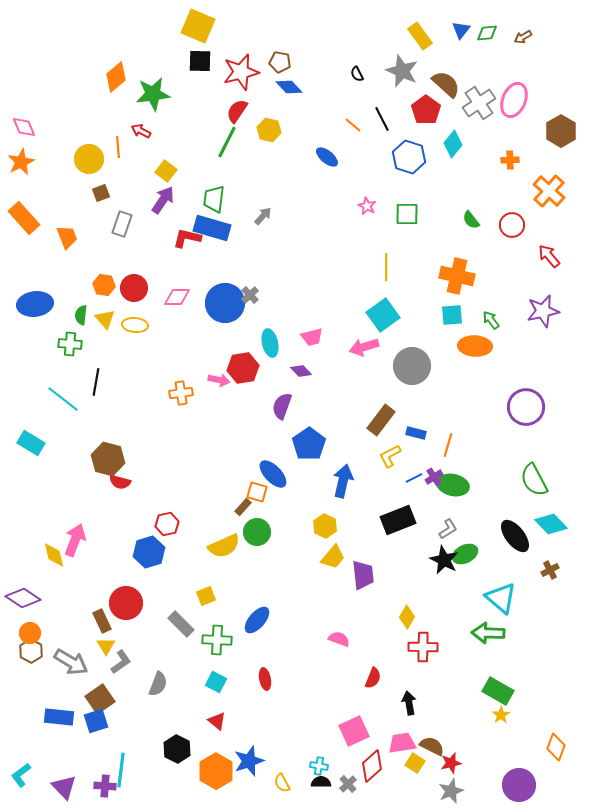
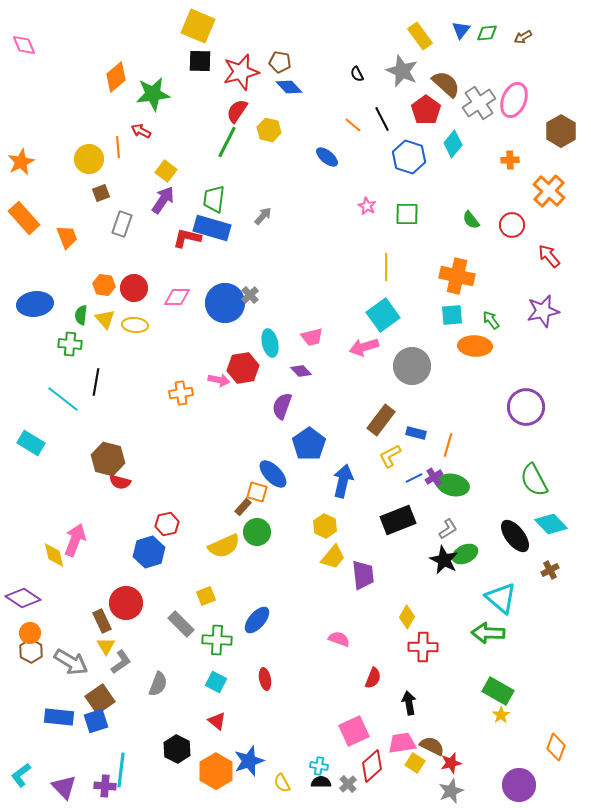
pink diamond at (24, 127): moved 82 px up
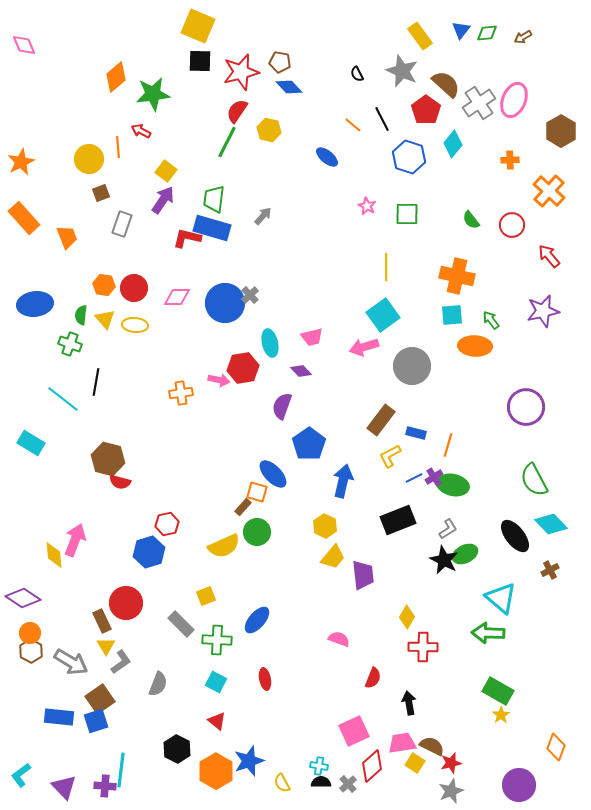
green cross at (70, 344): rotated 15 degrees clockwise
yellow diamond at (54, 555): rotated 8 degrees clockwise
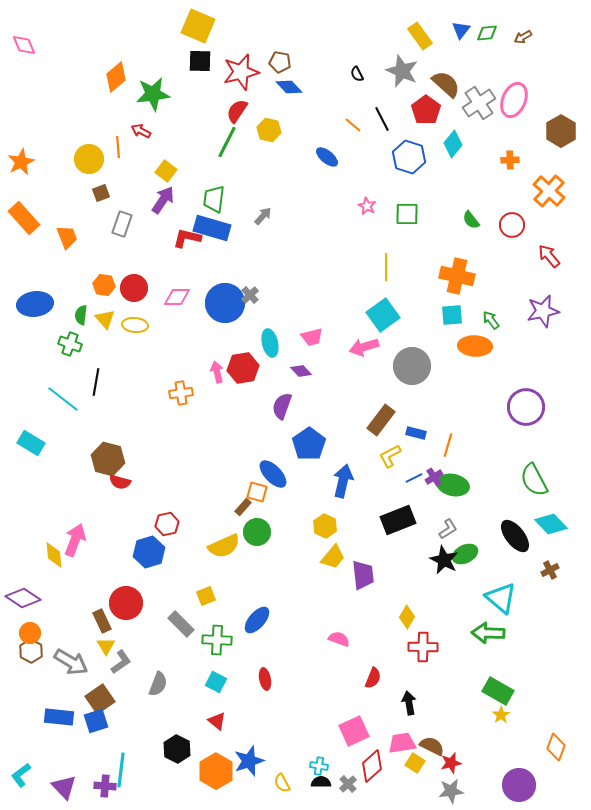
pink arrow at (219, 380): moved 2 px left, 8 px up; rotated 115 degrees counterclockwise
gray star at (451, 791): rotated 15 degrees clockwise
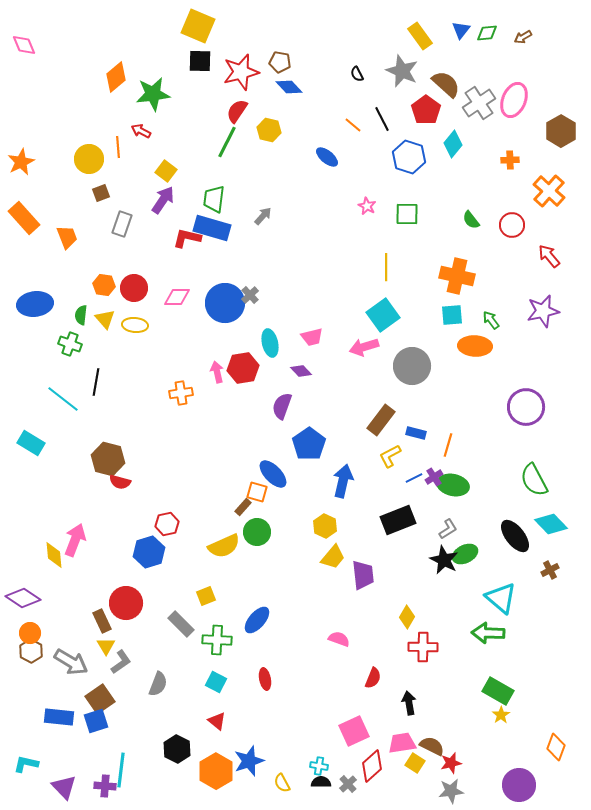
cyan L-shape at (21, 775): moved 5 px right, 11 px up; rotated 50 degrees clockwise
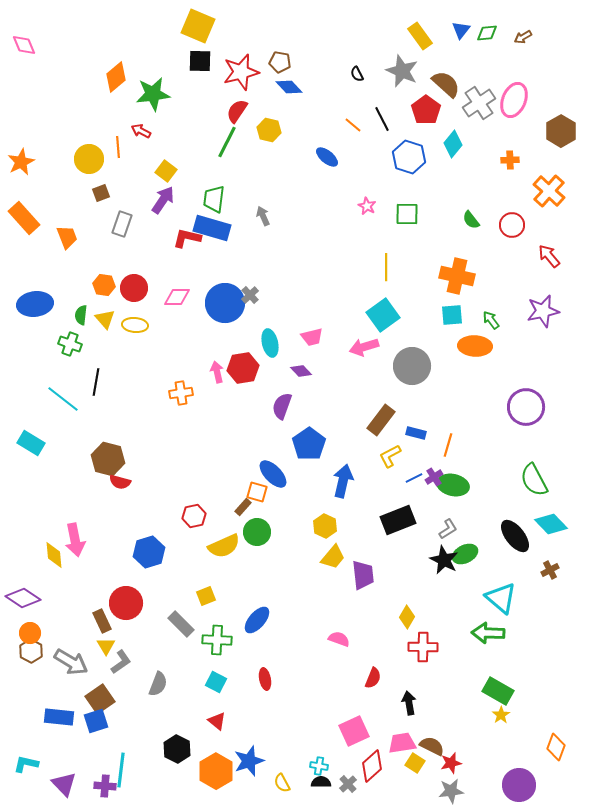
gray arrow at (263, 216): rotated 66 degrees counterclockwise
red hexagon at (167, 524): moved 27 px right, 8 px up
pink arrow at (75, 540): rotated 148 degrees clockwise
purple triangle at (64, 787): moved 3 px up
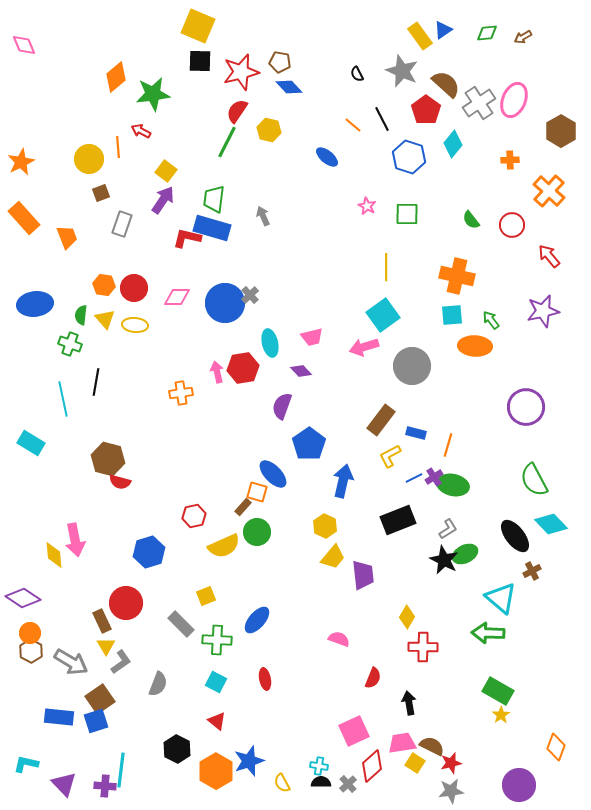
blue triangle at (461, 30): moved 18 px left; rotated 18 degrees clockwise
cyan line at (63, 399): rotated 40 degrees clockwise
brown cross at (550, 570): moved 18 px left, 1 px down
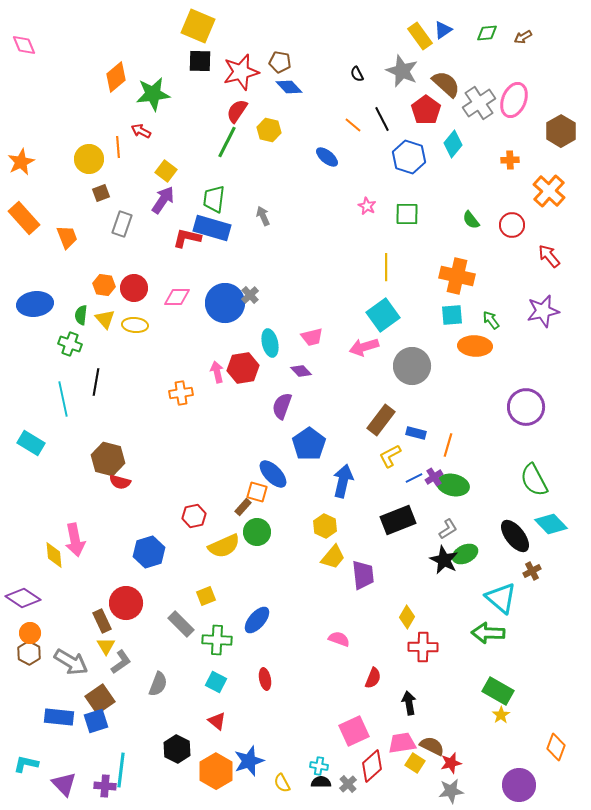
brown hexagon at (31, 651): moved 2 px left, 2 px down
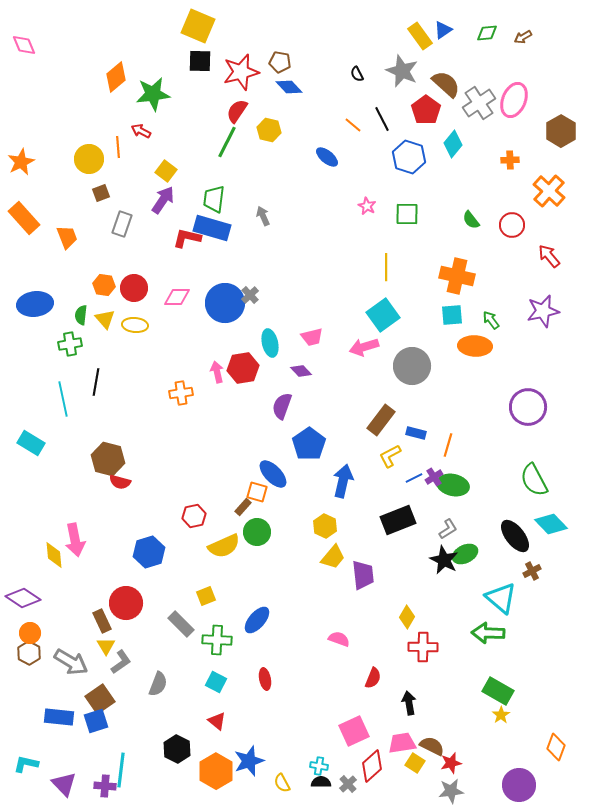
green cross at (70, 344): rotated 30 degrees counterclockwise
purple circle at (526, 407): moved 2 px right
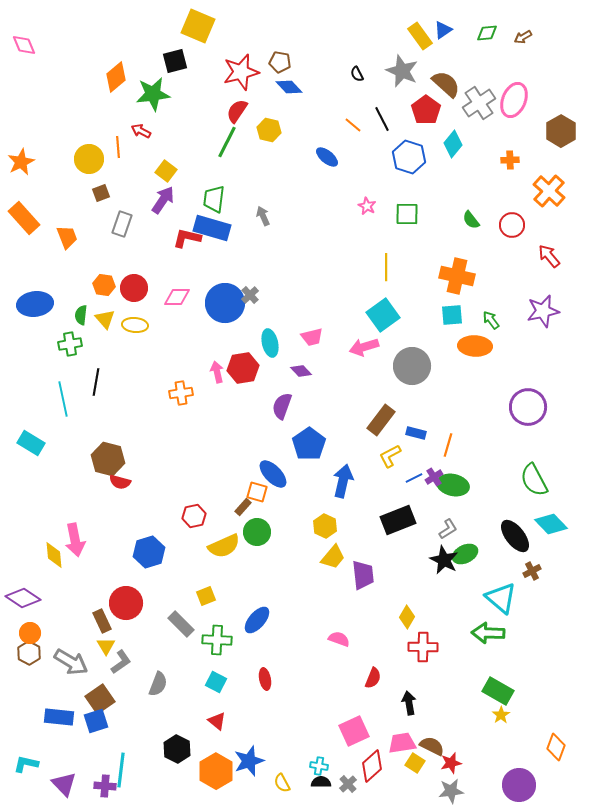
black square at (200, 61): moved 25 px left; rotated 15 degrees counterclockwise
